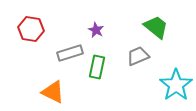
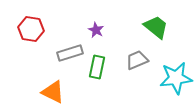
gray trapezoid: moved 1 px left, 4 px down
cyan star: moved 7 px up; rotated 28 degrees clockwise
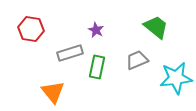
orange triangle: rotated 25 degrees clockwise
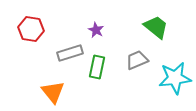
cyan star: moved 1 px left
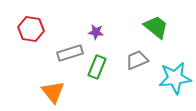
purple star: moved 2 px down; rotated 21 degrees counterclockwise
green rectangle: rotated 10 degrees clockwise
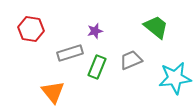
purple star: moved 1 px left, 1 px up; rotated 21 degrees counterclockwise
gray trapezoid: moved 6 px left
